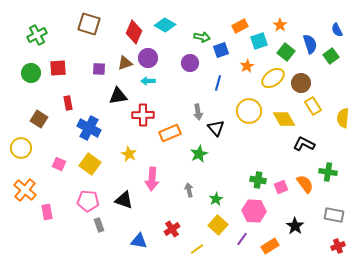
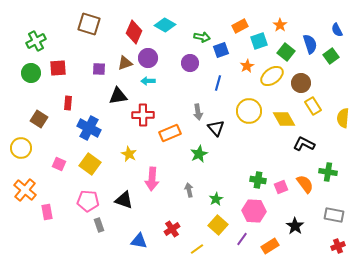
green cross at (37, 35): moved 1 px left, 6 px down
yellow ellipse at (273, 78): moved 1 px left, 2 px up
red rectangle at (68, 103): rotated 16 degrees clockwise
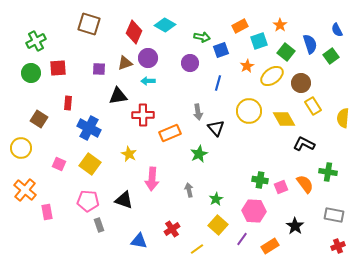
green cross at (258, 180): moved 2 px right
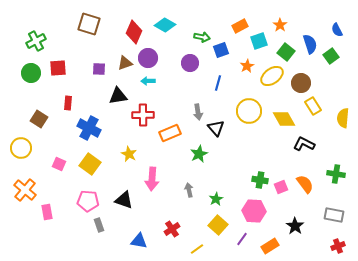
green cross at (328, 172): moved 8 px right, 2 px down
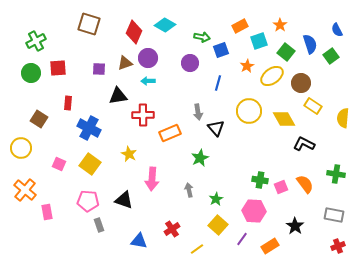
yellow rectangle at (313, 106): rotated 24 degrees counterclockwise
green star at (199, 154): moved 1 px right, 4 px down
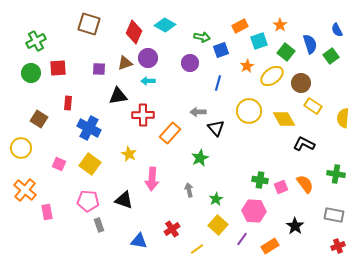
gray arrow at (198, 112): rotated 98 degrees clockwise
orange rectangle at (170, 133): rotated 25 degrees counterclockwise
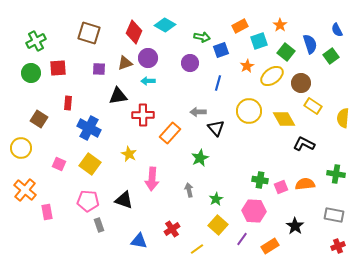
brown square at (89, 24): moved 9 px down
orange semicircle at (305, 184): rotated 60 degrees counterclockwise
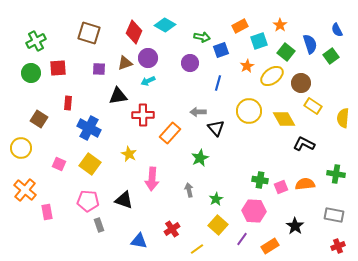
cyan arrow at (148, 81): rotated 24 degrees counterclockwise
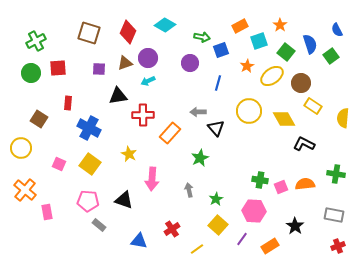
red diamond at (134, 32): moved 6 px left
gray rectangle at (99, 225): rotated 32 degrees counterclockwise
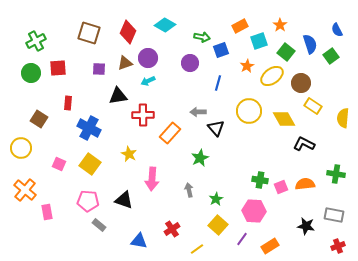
black star at (295, 226): moved 11 px right; rotated 24 degrees counterclockwise
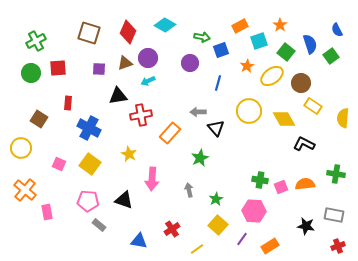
red cross at (143, 115): moved 2 px left; rotated 10 degrees counterclockwise
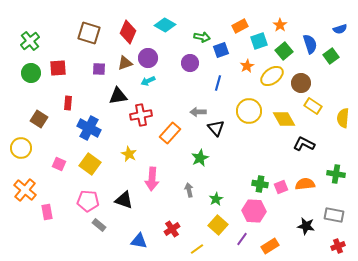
blue semicircle at (337, 30): moved 3 px right, 1 px up; rotated 80 degrees counterclockwise
green cross at (36, 41): moved 6 px left; rotated 12 degrees counterclockwise
green square at (286, 52): moved 2 px left, 1 px up; rotated 12 degrees clockwise
green cross at (260, 180): moved 4 px down
